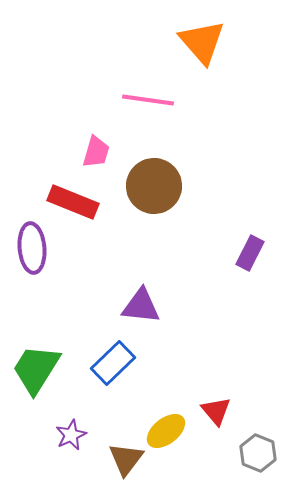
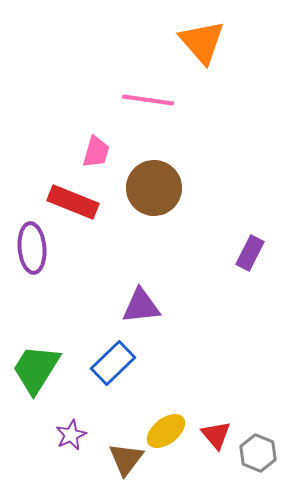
brown circle: moved 2 px down
purple triangle: rotated 12 degrees counterclockwise
red triangle: moved 24 px down
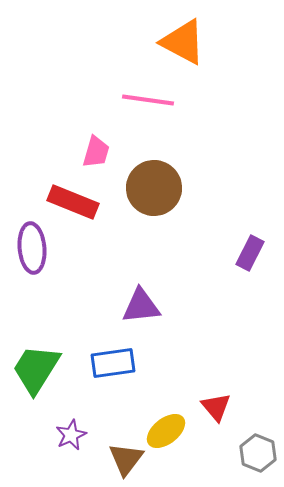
orange triangle: moved 19 px left; rotated 21 degrees counterclockwise
blue rectangle: rotated 36 degrees clockwise
red triangle: moved 28 px up
